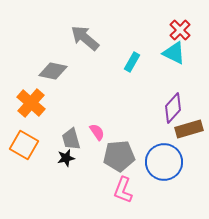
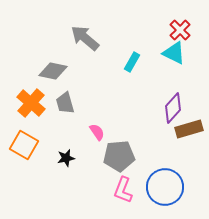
gray trapezoid: moved 6 px left, 36 px up
blue circle: moved 1 px right, 25 px down
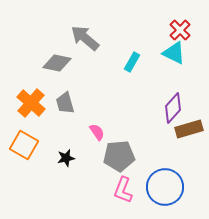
gray diamond: moved 4 px right, 8 px up
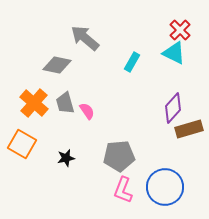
gray diamond: moved 2 px down
orange cross: moved 3 px right
pink semicircle: moved 10 px left, 21 px up
orange square: moved 2 px left, 1 px up
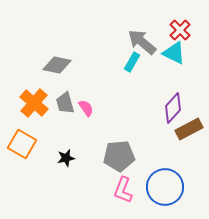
gray arrow: moved 57 px right, 4 px down
pink semicircle: moved 1 px left, 3 px up
brown rectangle: rotated 12 degrees counterclockwise
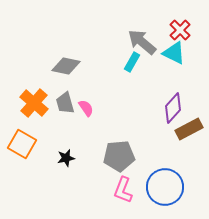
gray diamond: moved 9 px right, 1 px down
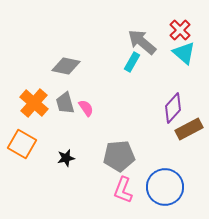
cyan triangle: moved 10 px right; rotated 15 degrees clockwise
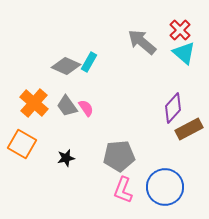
cyan rectangle: moved 43 px left
gray diamond: rotated 12 degrees clockwise
gray trapezoid: moved 2 px right, 3 px down; rotated 20 degrees counterclockwise
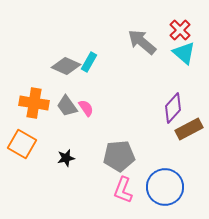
orange cross: rotated 32 degrees counterclockwise
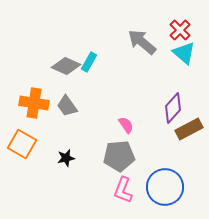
pink semicircle: moved 40 px right, 17 px down
